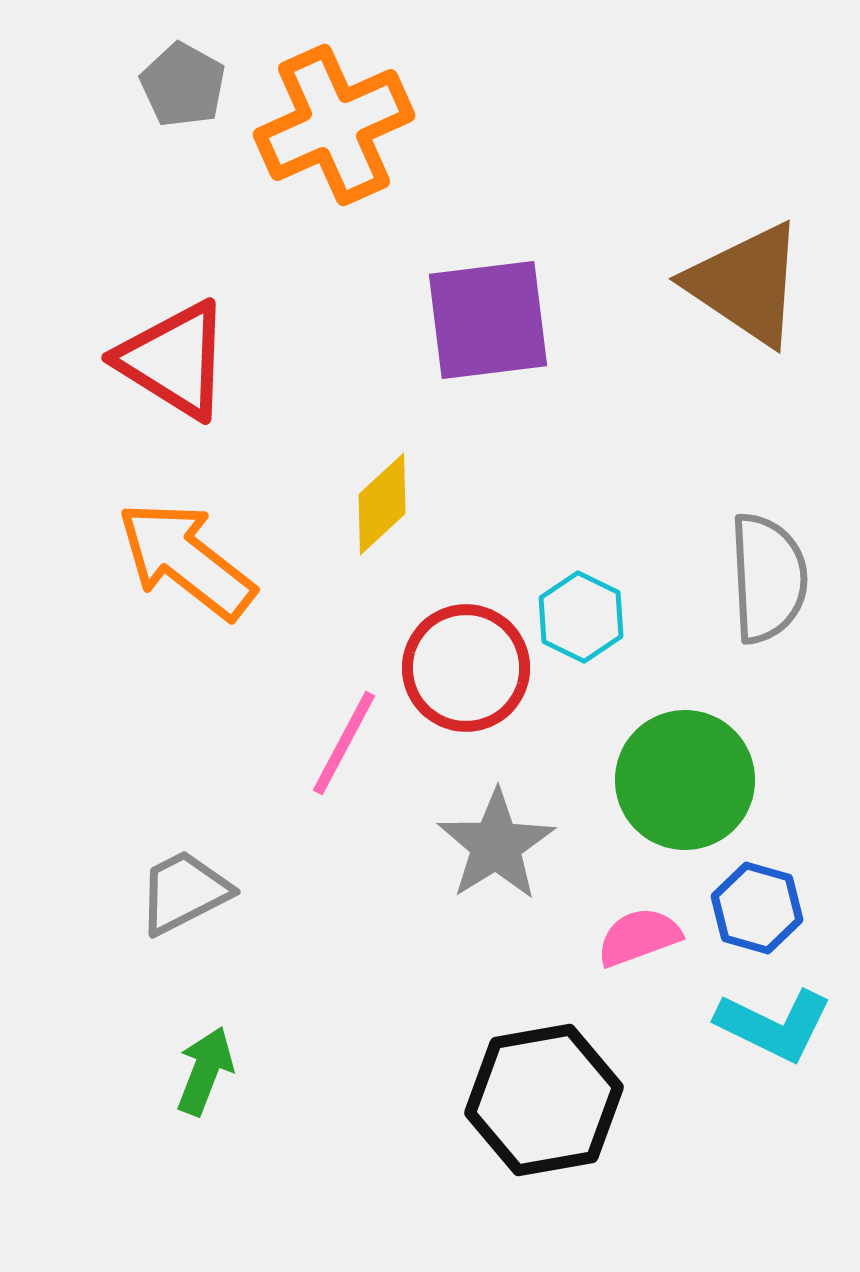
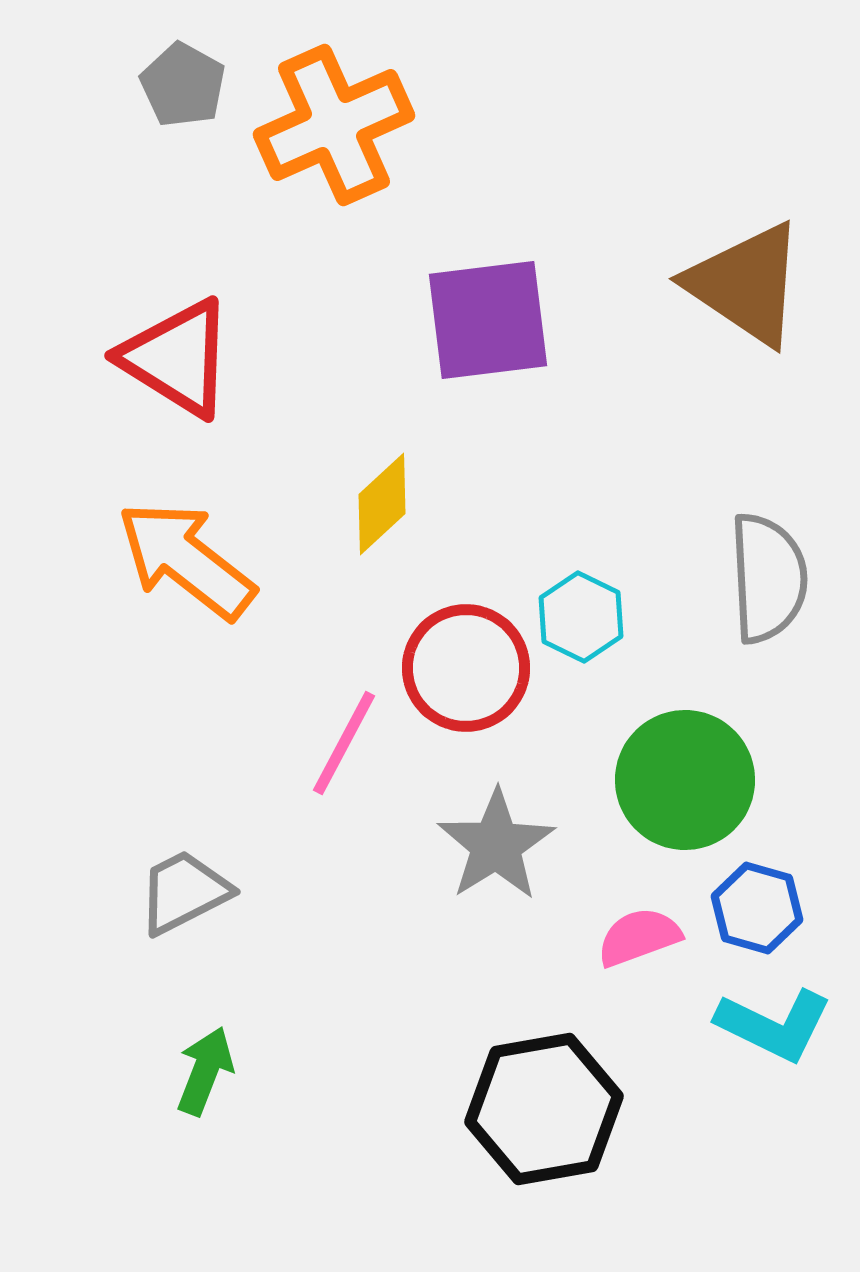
red triangle: moved 3 px right, 2 px up
black hexagon: moved 9 px down
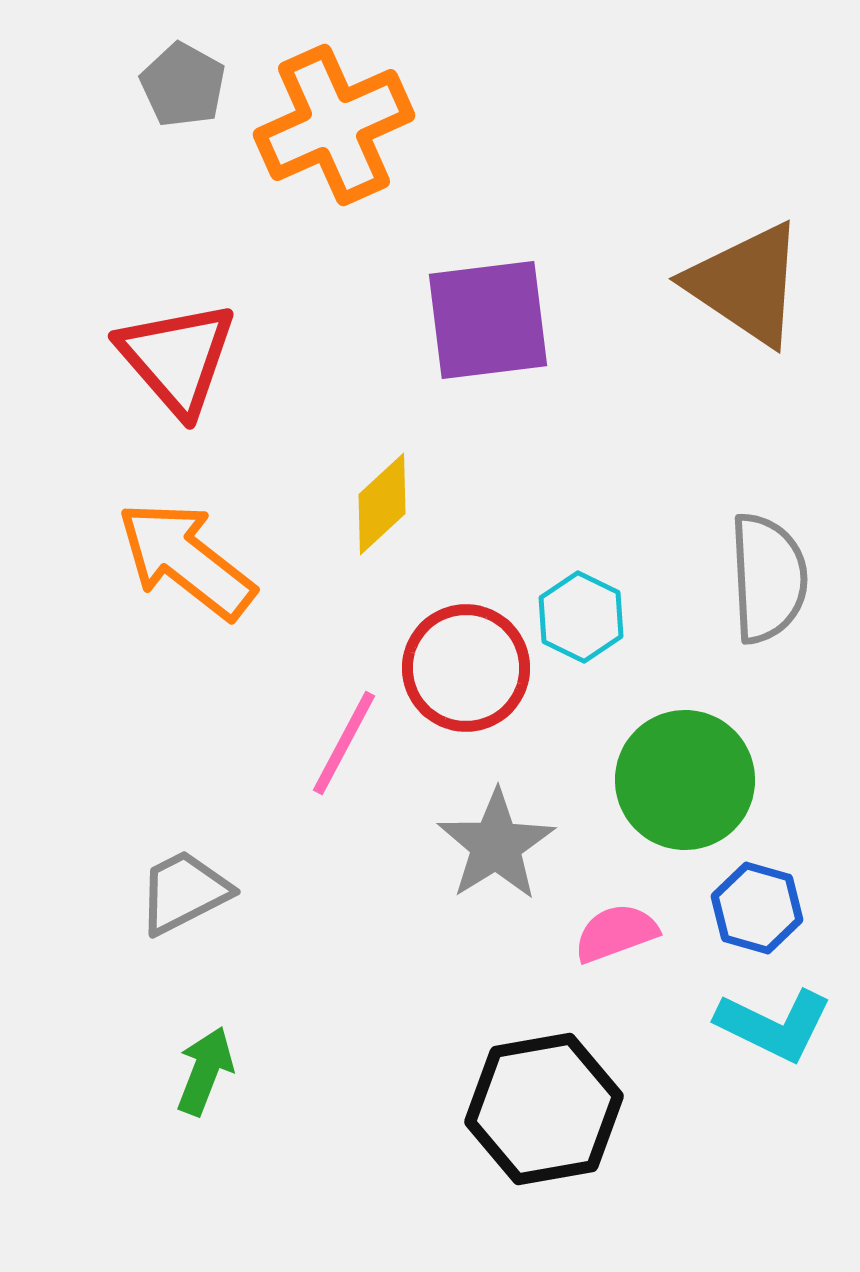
red triangle: rotated 17 degrees clockwise
pink semicircle: moved 23 px left, 4 px up
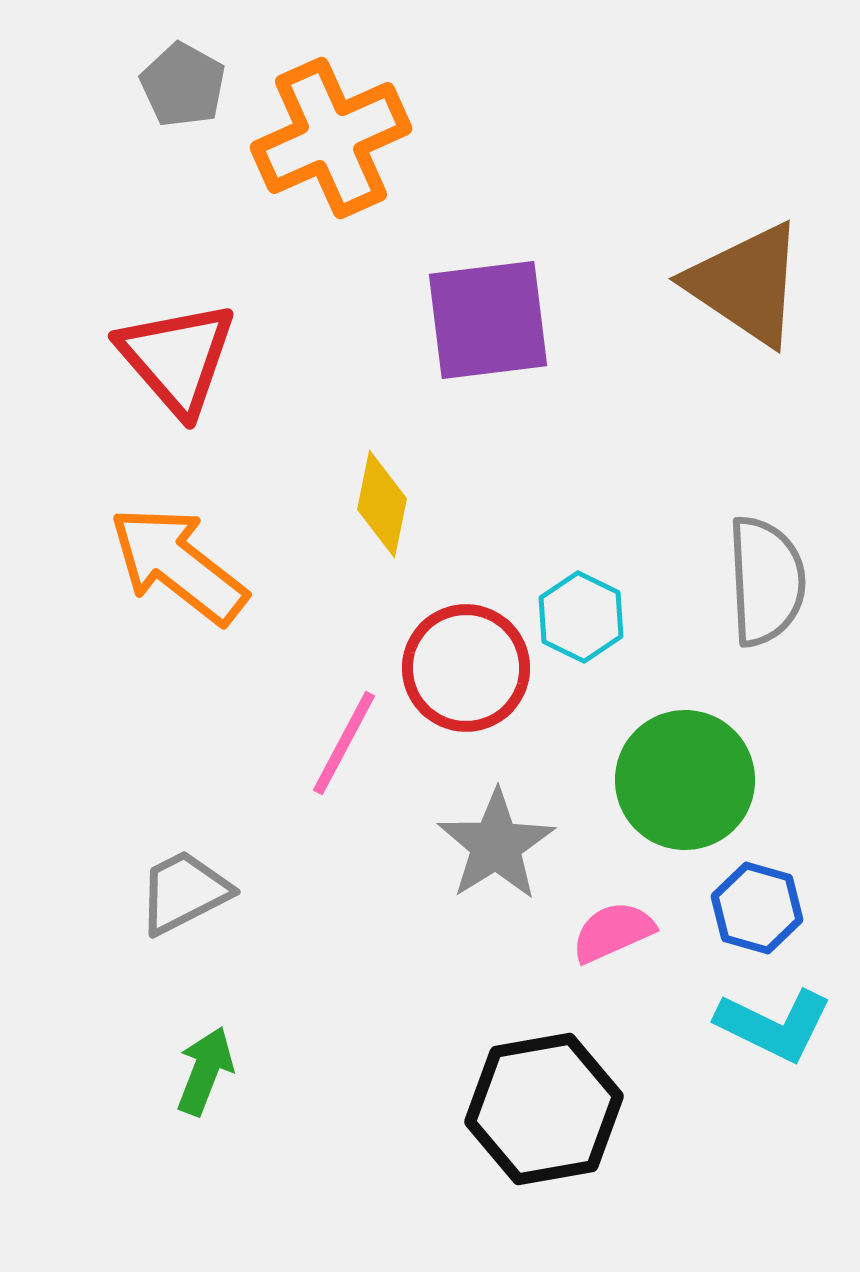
orange cross: moved 3 px left, 13 px down
yellow diamond: rotated 36 degrees counterclockwise
orange arrow: moved 8 px left, 5 px down
gray semicircle: moved 2 px left, 3 px down
pink semicircle: moved 3 px left, 1 px up; rotated 4 degrees counterclockwise
